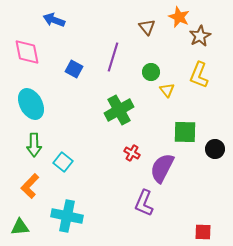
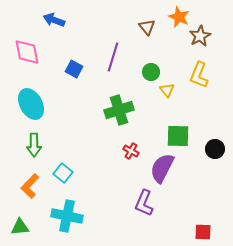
green cross: rotated 12 degrees clockwise
green square: moved 7 px left, 4 px down
red cross: moved 1 px left, 2 px up
cyan square: moved 11 px down
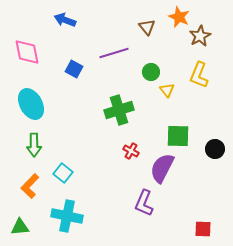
blue arrow: moved 11 px right
purple line: moved 1 px right, 4 px up; rotated 56 degrees clockwise
red square: moved 3 px up
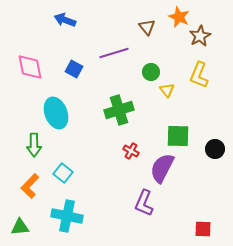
pink diamond: moved 3 px right, 15 px down
cyan ellipse: moved 25 px right, 9 px down; rotated 8 degrees clockwise
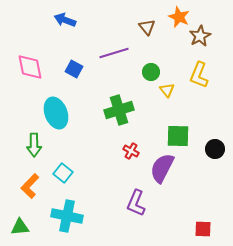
purple L-shape: moved 8 px left
